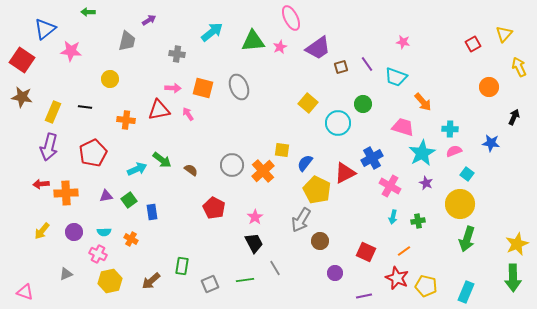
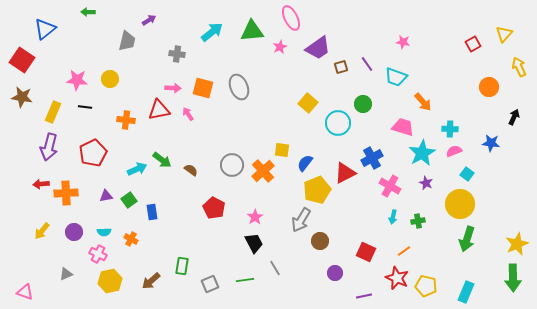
green triangle at (253, 41): moved 1 px left, 10 px up
pink star at (71, 51): moved 6 px right, 29 px down
yellow pentagon at (317, 190): rotated 24 degrees clockwise
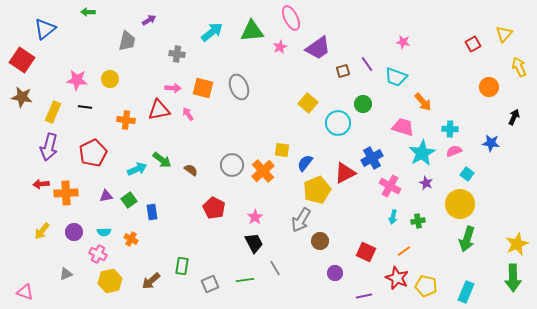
brown square at (341, 67): moved 2 px right, 4 px down
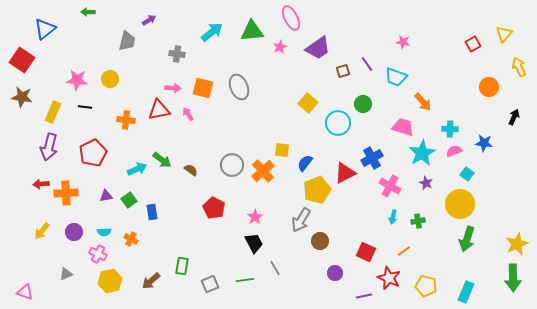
blue star at (491, 143): moved 7 px left
red star at (397, 278): moved 8 px left
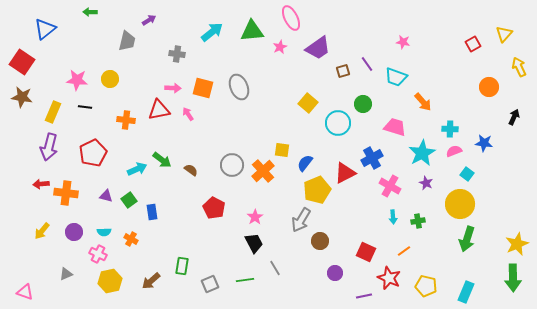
green arrow at (88, 12): moved 2 px right
red square at (22, 60): moved 2 px down
pink trapezoid at (403, 127): moved 8 px left
orange cross at (66, 193): rotated 10 degrees clockwise
purple triangle at (106, 196): rotated 24 degrees clockwise
cyan arrow at (393, 217): rotated 16 degrees counterclockwise
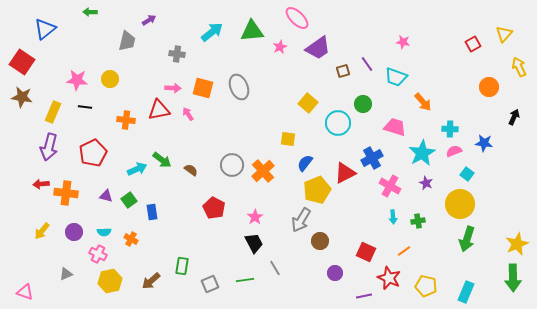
pink ellipse at (291, 18): moved 6 px right; rotated 20 degrees counterclockwise
yellow square at (282, 150): moved 6 px right, 11 px up
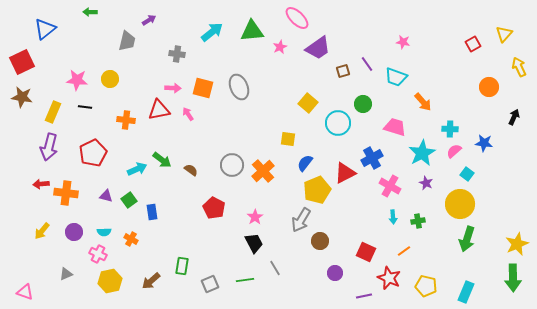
red square at (22, 62): rotated 30 degrees clockwise
pink semicircle at (454, 151): rotated 21 degrees counterclockwise
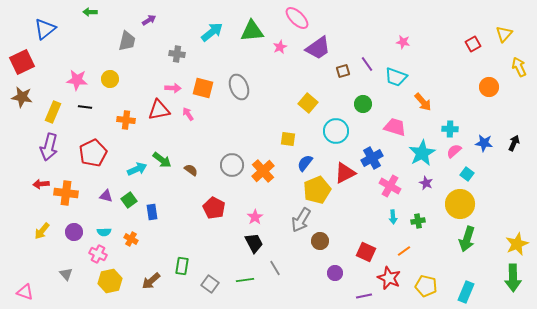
black arrow at (514, 117): moved 26 px down
cyan circle at (338, 123): moved 2 px left, 8 px down
gray triangle at (66, 274): rotated 48 degrees counterclockwise
gray square at (210, 284): rotated 30 degrees counterclockwise
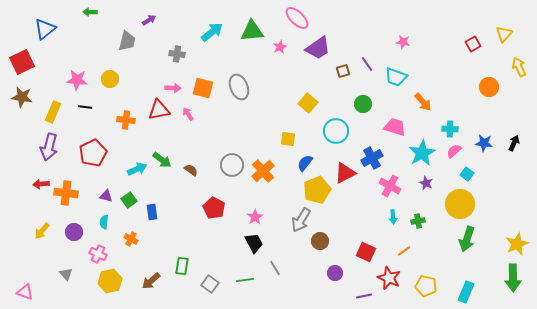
cyan semicircle at (104, 232): moved 10 px up; rotated 96 degrees clockwise
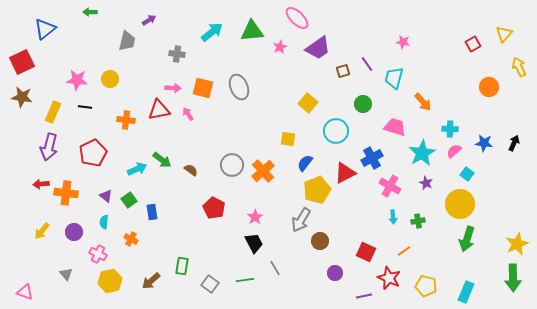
cyan trapezoid at (396, 77): moved 2 px left, 1 px down; rotated 85 degrees clockwise
purple triangle at (106, 196): rotated 24 degrees clockwise
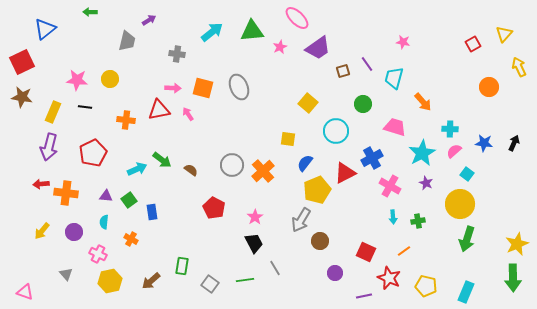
purple triangle at (106, 196): rotated 32 degrees counterclockwise
